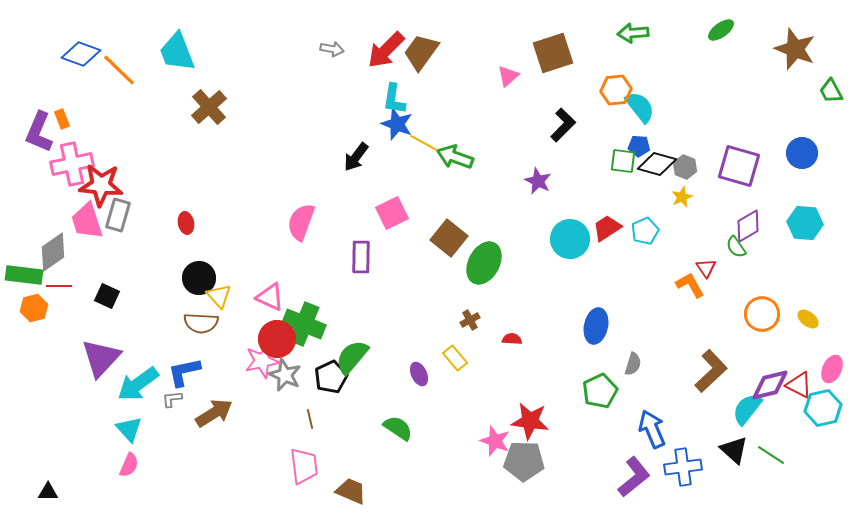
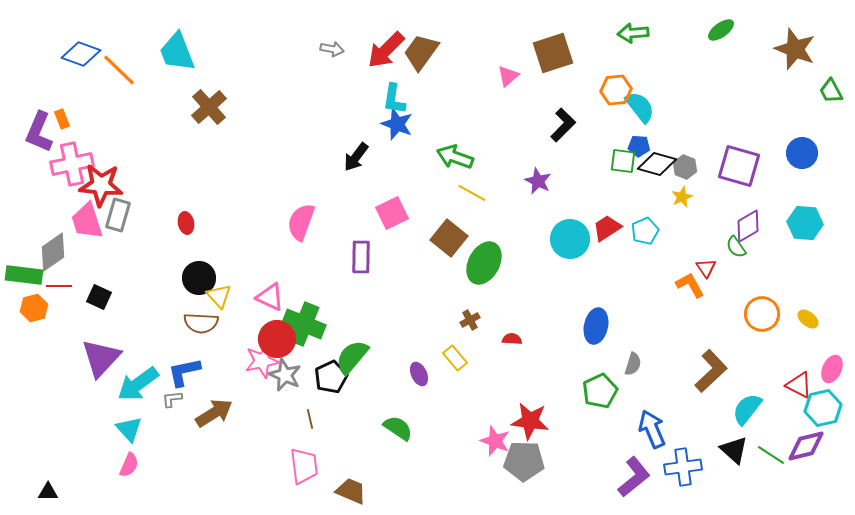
yellow line at (424, 143): moved 48 px right, 50 px down
black square at (107, 296): moved 8 px left, 1 px down
purple diamond at (770, 385): moved 36 px right, 61 px down
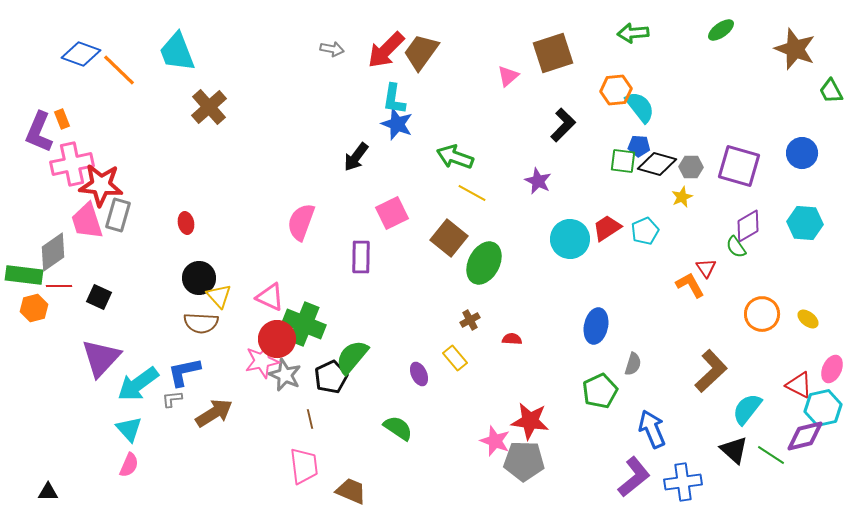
gray hexagon at (685, 167): moved 6 px right; rotated 20 degrees counterclockwise
purple diamond at (806, 446): moved 1 px left, 10 px up
blue cross at (683, 467): moved 15 px down
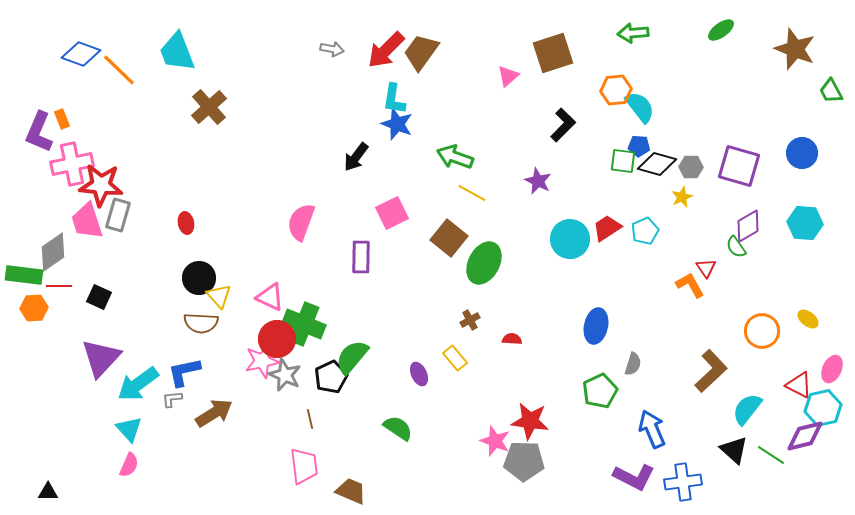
orange hexagon at (34, 308): rotated 12 degrees clockwise
orange circle at (762, 314): moved 17 px down
purple L-shape at (634, 477): rotated 66 degrees clockwise
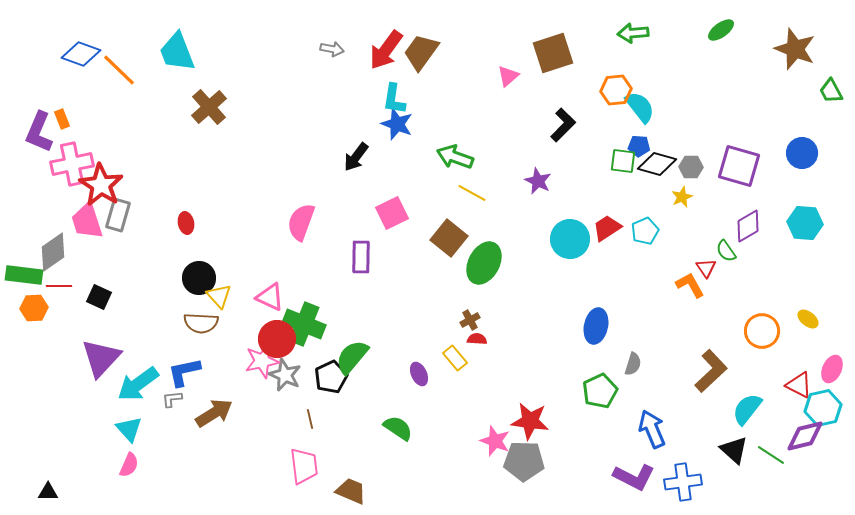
red arrow at (386, 50): rotated 9 degrees counterclockwise
red star at (101, 185): rotated 27 degrees clockwise
green semicircle at (736, 247): moved 10 px left, 4 px down
red semicircle at (512, 339): moved 35 px left
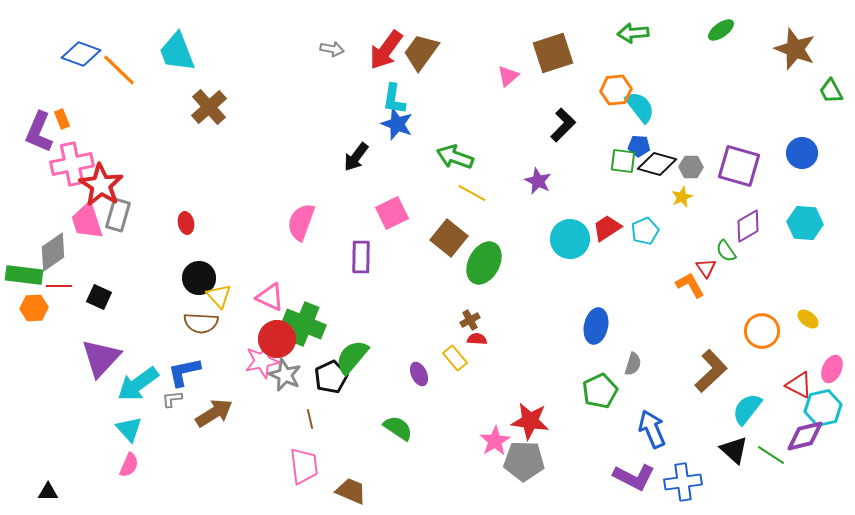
pink star at (495, 441): rotated 20 degrees clockwise
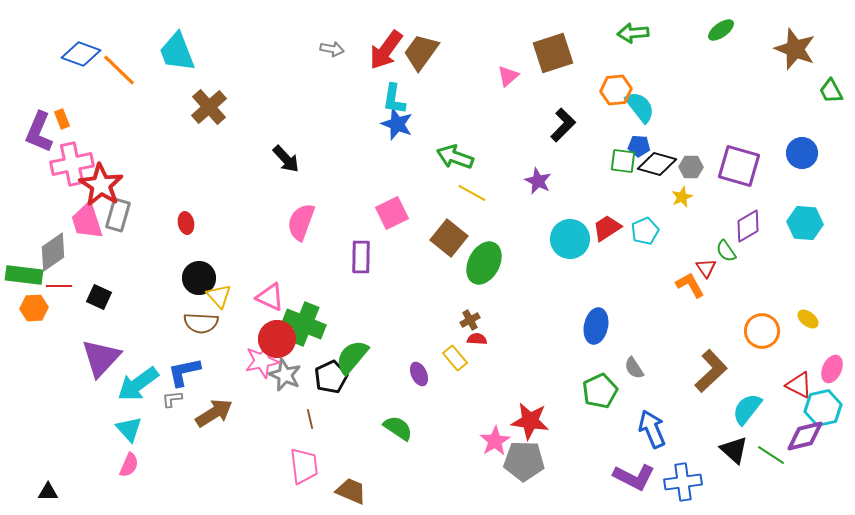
black arrow at (356, 157): moved 70 px left, 2 px down; rotated 80 degrees counterclockwise
gray semicircle at (633, 364): moved 1 px right, 4 px down; rotated 130 degrees clockwise
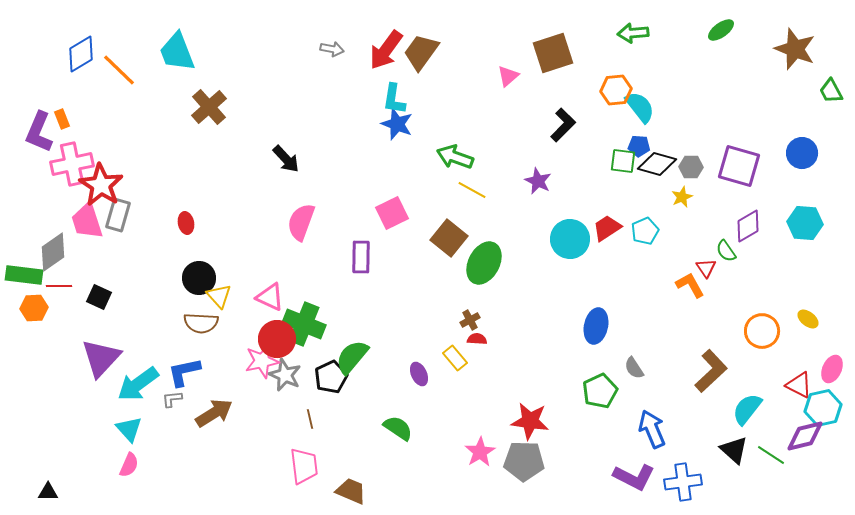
blue diamond at (81, 54): rotated 51 degrees counterclockwise
yellow line at (472, 193): moved 3 px up
pink star at (495, 441): moved 15 px left, 11 px down
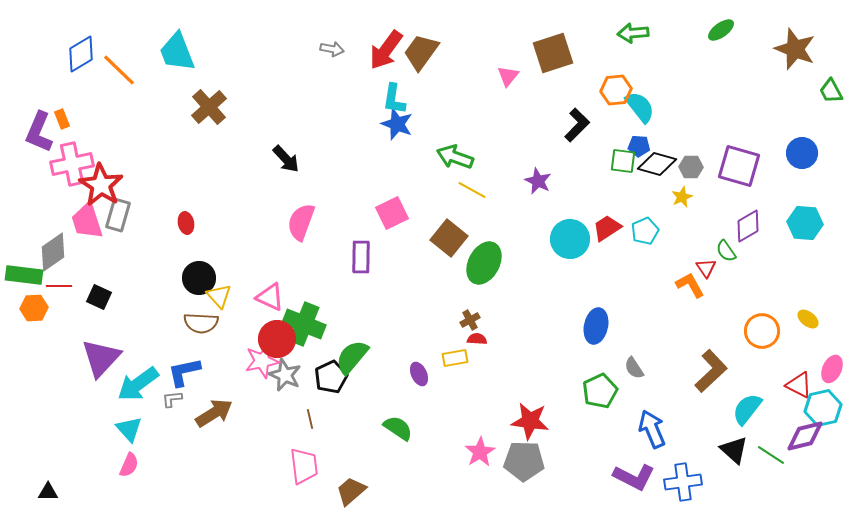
pink triangle at (508, 76): rotated 10 degrees counterclockwise
black L-shape at (563, 125): moved 14 px right
yellow rectangle at (455, 358): rotated 60 degrees counterclockwise
brown trapezoid at (351, 491): rotated 64 degrees counterclockwise
